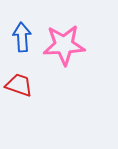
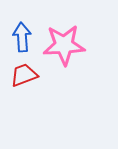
red trapezoid: moved 5 px right, 10 px up; rotated 40 degrees counterclockwise
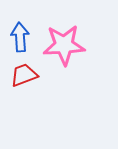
blue arrow: moved 2 px left
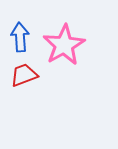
pink star: rotated 27 degrees counterclockwise
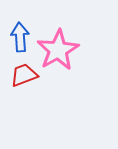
pink star: moved 6 px left, 5 px down
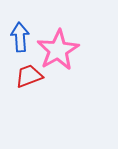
red trapezoid: moved 5 px right, 1 px down
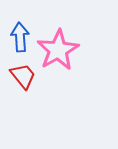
red trapezoid: moved 6 px left; rotated 72 degrees clockwise
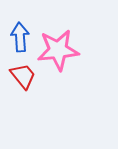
pink star: rotated 24 degrees clockwise
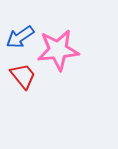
blue arrow: rotated 120 degrees counterclockwise
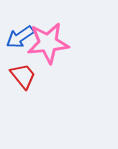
pink star: moved 10 px left, 7 px up
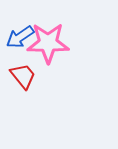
pink star: rotated 6 degrees clockwise
